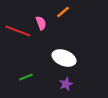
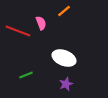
orange line: moved 1 px right, 1 px up
green line: moved 2 px up
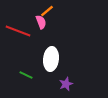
orange line: moved 17 px left
pink semicircle: moved 1 px up
white ellipse: moved 13 px left, 1 px down; rotated 75 degrees clockwise
green line: rotated 48 degrees clockwise
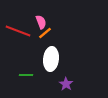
orange line: moved 2 px left, 22 px down
green line: rotated 24 degrees counterclockwise
purple star: rotated 16 degrees counterclockwise
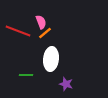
purple star: rotated 16 degrees counterclockwise
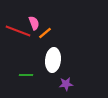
pink semicircle: moved 7 px left, 1 px down
white ellipse: moved 2 px right, 1 px down
purple star: rotated 24 degrees counterclockwise
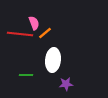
red line: moved 2 px right, 3 px down; rotated 15 degrees counterclockwise
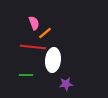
red line: moved 13 px right, 13 px down
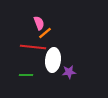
pink semicircle: moved 5 px right
purple star: moved 3 px right, 12 px up
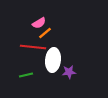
pink semicircle: rotated 80 degrees clockwise
green line: rotated 16 degrees counterclockwise
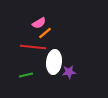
white ellipse: moved 1 px right, 2 px down
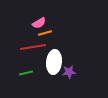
orange line: rotated 24 degrees clockwise
red line: rotated 15 degrees counterclockwise
green line: moved 2 px up
